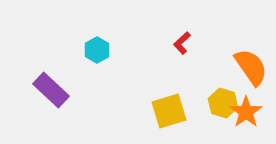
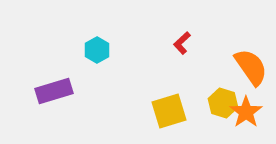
purple rectangle: moved 3 px right, 1 px down; rotated 60 degrees counterclockwise
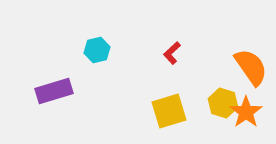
red L-shape: moved 10 px left, 10 px down
cyan hexagon: rotated 15 degrees clockwise
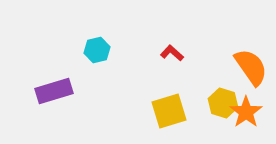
red L-shape: rotated 85 degrees clockwise
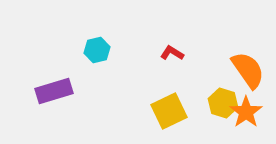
red L-shape: rotated 10 degrees counterclockwise
orange semicircle: moved 3 px left, 3 px down
yellow square: rotated 9 degrees counterclockwise
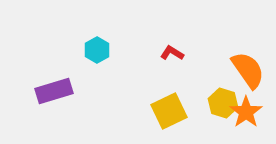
cyan hexagon: rotated 15 degrees counterclockwise
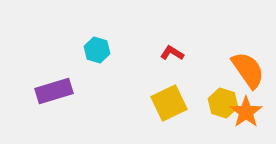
cyan hexagon: rotated 15 degrees counterclockwise
yellow square: moved 8 px up
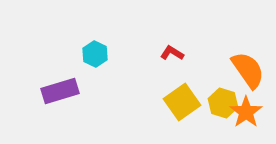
cyan hexagon: moved 2 px left, 4 px down; rotated 10 degrees clockwise
purple rectangle: moved 6 px right
yellow square: moved 13 px right, 1 px up; rotated 9 degrees counterclockwise
